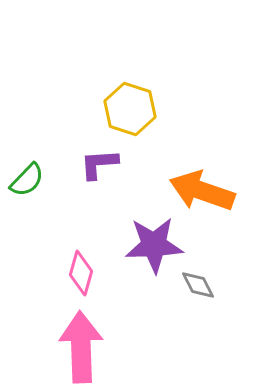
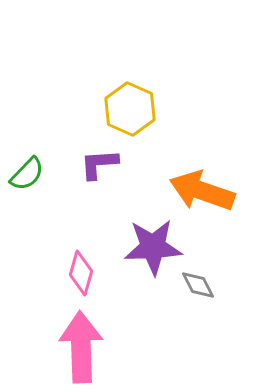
yellow hexagon: rotated 6 degrees clockwise
green semicircle: moved 6 px up
purple star: moved 1 px left, 2 px down
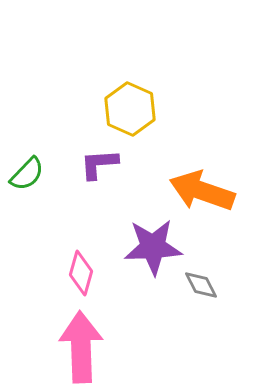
gray diamond: moved 3 px right
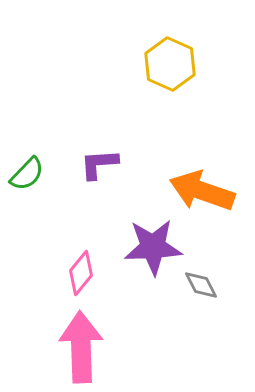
yellow hexagon: moved 40 px right, 45 px up
pink diamond: rotated 24 degrees clockwise
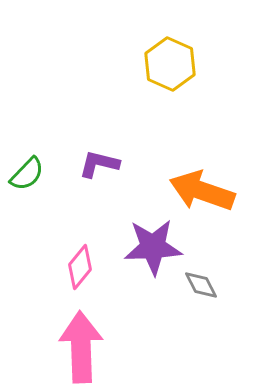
purple L-shape: rotated 18 degrees clockwise
pink diamond: moved 1 px left, 6 px up
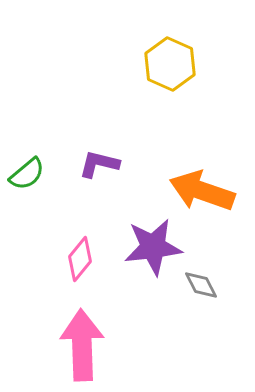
green semicircle: rotated 6 degrees clockwise
purple star: rotated 4 degrees counterclockwise
pink diamond: moved 8 px up
pink arrow: moved 1 px right, 2 px up
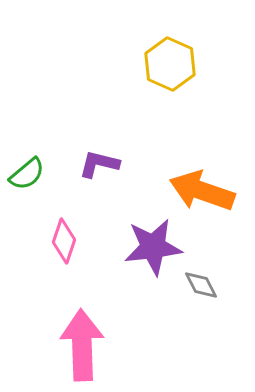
pink diamond: moved 16 px left, 18 px up; rotated 21 degrees counterclockwise
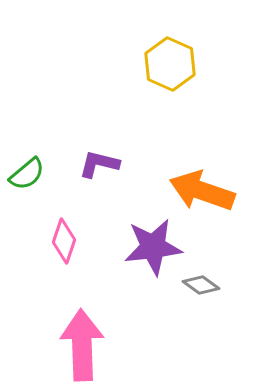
gray diamond: rotated 27 degrees counterclockwise
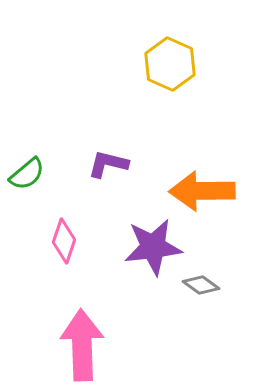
purple L-shape: moved 9 px right
orange arrow: rotated 20 degrees counterclockwise
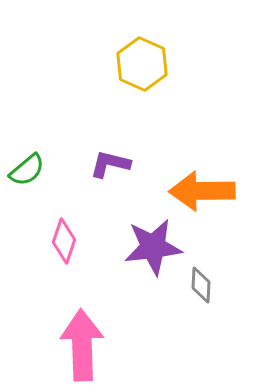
yellow hexagon: moved 28 px left
purple L-shape: moved 2 px right
green semicircle: moved 4 px up
gray diamond: rotated 57 degrees clockwise
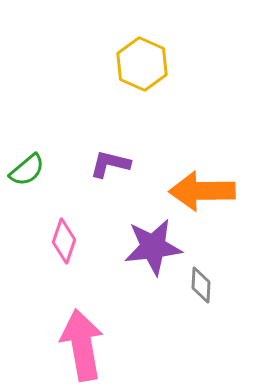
pink arrow: rotated 8 degrees counterclockwise
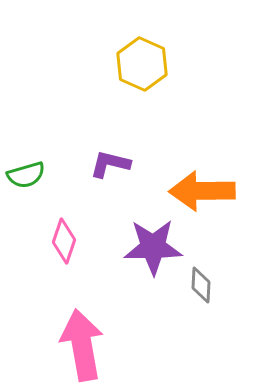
green semicircle: moved 1 px left, 5 px down; rotated 24 degrees clockwise
purple star: rotated 6 degrees clockwise
